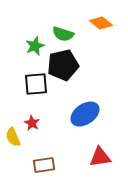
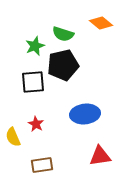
black square: moved 3 px left, 2 px up
blue ellipse: rotated 28 degrees clockwise
red star: moved 4 px right, 1 px down
red triangle: moved 1 px up
brown rectangle: moved 2 px left
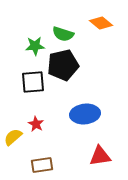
green star: rotated 18 degrees clockwise
yellow semicircle: rotated 72 degrees clockwise
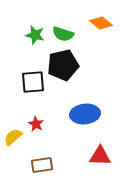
green star: moved 11 px up; rotated 18 degrees clockwise
red triangle: rotated 10 degrees clockwise
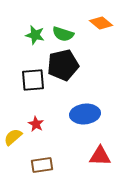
black square: moved 2 px up
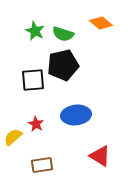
green star: moved 4 px up; rotated 12 degrees clockwise
blue ellipse: moved 9 px left, 1 px down
red triangle: rotated 30 degrees clockwise
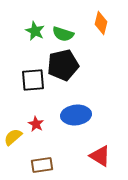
orange diamond: rotated 65 degrees clockwise
